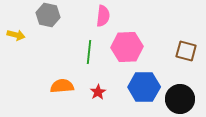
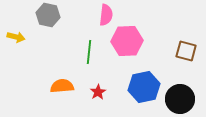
pink semicircle: moved 3 px right, 1 px up
yellow arrow: moved 2 px down
pink hexagon: moved 6 px up
blue hexagon: rotated 12 degrees counterclockwise
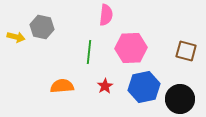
gray hexagon: moved 6 px left, 12 px down
pink hexagon: moved 4 px right, 7 px down
red star: moved 7 px right, 6 px up
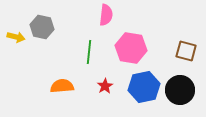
pink hexagon: rotated 12 degrees clockwise
black circle: moved 9 px up
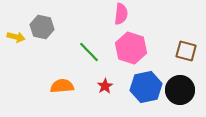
pink semicircle: moved 15 px right, 1 px up
pink hexagon: rotated 8 degrees clockwise
green line: rotated 50 degrees counterclockwise
blue hexagon: moved 2 px right
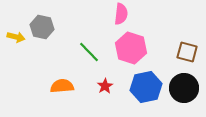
brown square: moved 1 px right, 1 px down
black circle: moved 4 px right, 2 px up
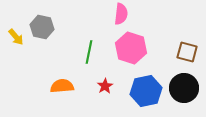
yellow arrow: rotated 36 degrees clockwise
green line: rotated 55 degrees clockwise
blue hexagon: moved 4 px down
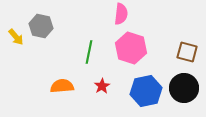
gray hexagon: moved 1 px left, 1 px up
red star: moved 3 px left
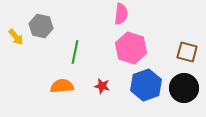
green line: moved 14 px left
red star: rotated 28 degrees counterclockwise
blue hexagon: moved 6 px up; rotated 8 degrees counterclockwise
